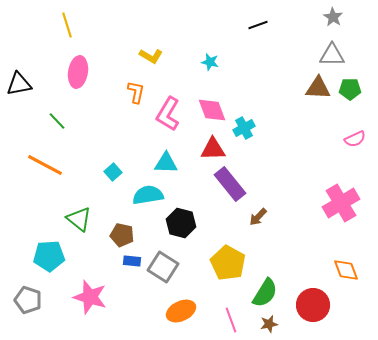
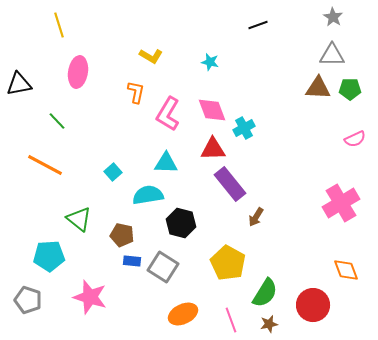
yellow line: moved 8 px left
brown arrow: moved 2 px left; rotated 12 degrees counterclockwise
orange ellipse: moved 2 px right, 3 px down
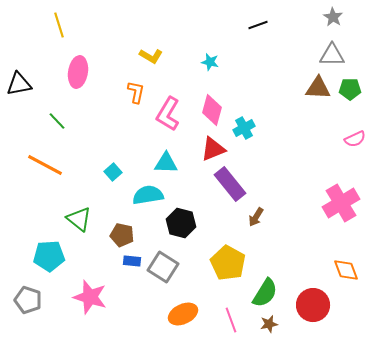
pink diamond: rotated 36 degrees clockwise
red triangle: rotated 20 degrees counterclockwise
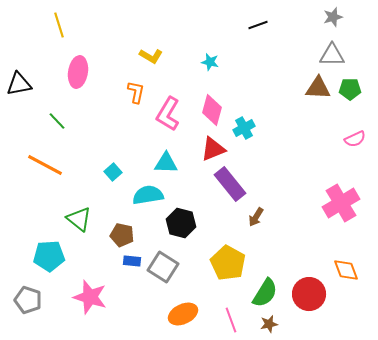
gray star: rotated 24 degrees clockwise
red circle: moved 4 px left, 11 px up
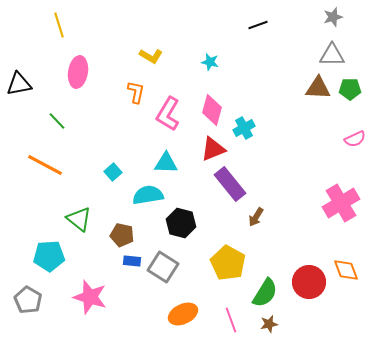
red circle: moved 12 px up
gray pentagon: rotated 12 degrees clockwise
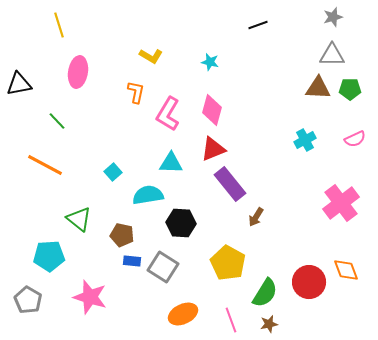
cyan cross: moved 61 px right, 12 px down
cyan triangle: moved 5 px right
pink cross: rotated 6 degrees counterclockwise
black hexagon: rotated 12 degrees counterclockwise
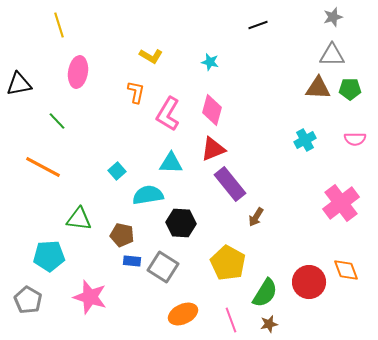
pink semicircle: rotated 25 degrees clockwise
orange line: moved 2 px left, 2 px down
cyan square: moved 4 px right, 1 px up
green triangle: rotated 32 degrees counterclockwise
